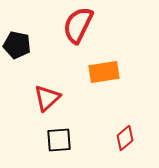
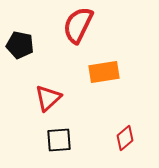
black pentagon: moved 3 px right
red triangle: moved 1 px right
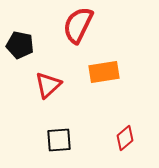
red triangle: moved 13 px up
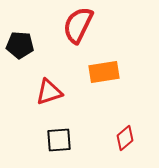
black pentagon: rotated 8 degrees counterclockwise
red triangle: moved 1 px right, 7 px down; rotated 24 degrees clockwise
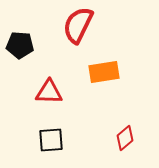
red triangle: rotated 20 degrees clockwise
black square: moved 8 px left
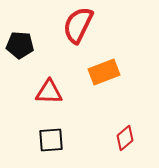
orange rectangle: rotated 12 degrees counterclockwise
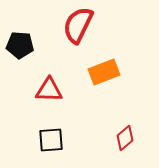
red triangle: moved 2 px up
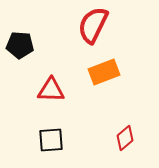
red semicircle: moved 15 px right
red triangle: moved 2 px right
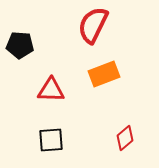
orange rectangle: moved 2 px down
